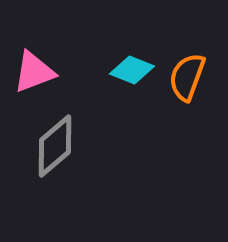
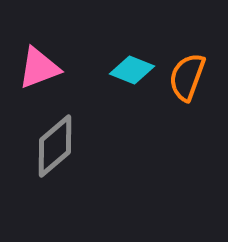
pink triangle: moved 5 px right, 4 px up
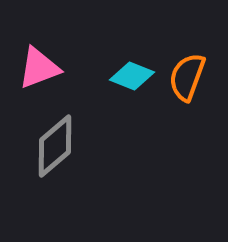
cyan diamond: moved 6 px down
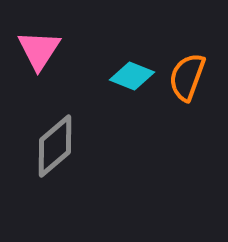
pink triangle: moved 18 px up; rotated 36 degrees counterclockwise
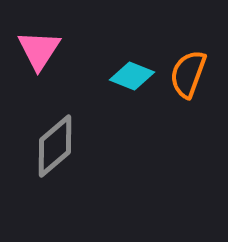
orange semicircle: moved 1 px right, 3 px up
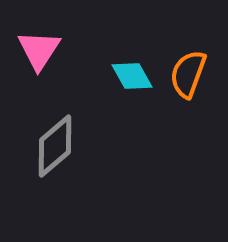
cyan diamond: rotated 39 degrees clockwise
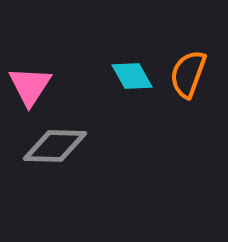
pink triangle: moved 9 px left, 36 px down
gray diamond: rotated 42 degrees clockwise
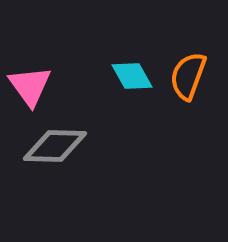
orange semicircle: moved 2 px down
pink triangle: rotated 9 degrees counterclockwise
